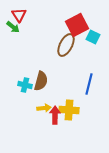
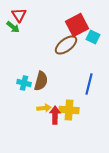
brown ellipse: rotated 25 degrees clockwise
cyan cross: moved 1 px left, 2 px up
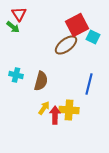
red triangle: moved 1 px up
cyan cross: moved 8 px left, 8 px up
yellow arrow: rotated 48 degrees counterclockwise
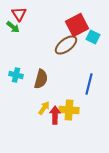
brown semicircle: moved 2 px up
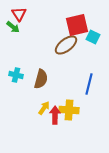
red square: rotated 15 degrees clockwise
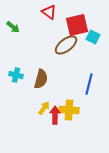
red triangle: moved 30 px right, 2 px up; rotated 21 degrees counterclockwise
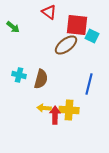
red square: rotated 20 degrees clockwise
cyan square: moved 1 px left, 1 px up
cyan cross: moved 3 px right
yellow arrow: rotated 120 degrees counterclockwise
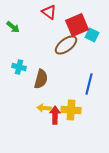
red square: rotated 30 degrees counterclockwise
cyan square: moved 1 px up
cyan cross: moved 8 px up
yellow cross: moved 2 px right
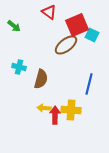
green arrow: moved 1 px right, 1 px up
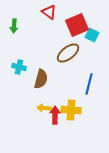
green arrow: rotated 56 degrees clockwise
brown ellipse: moved 2 px right, 8 px down
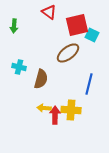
red square: rotated 10 degrees clockwise
